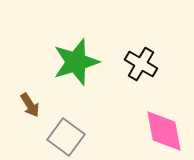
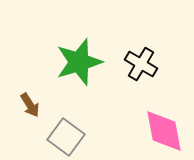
green star: moved 3 px right
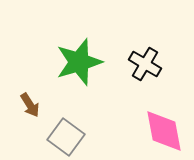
black cross: moved 4 px right
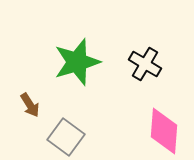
green star: moved 2 px left
pink diamond: rotated 15 degrees clockwise
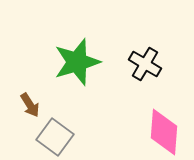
pink diamond: moved 1 px down
gray square: moved 11 px left
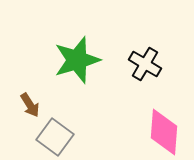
green star: moved 2 px up
